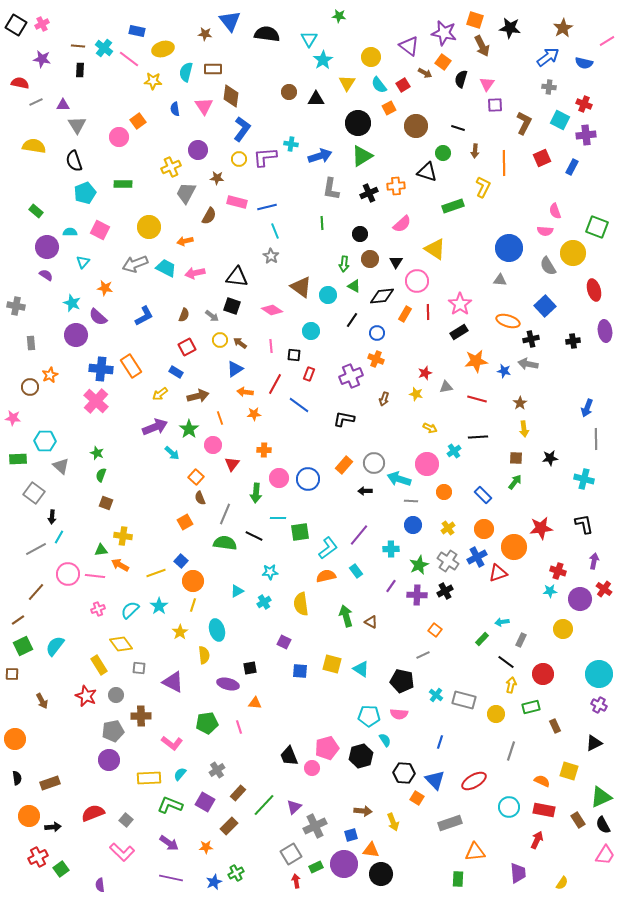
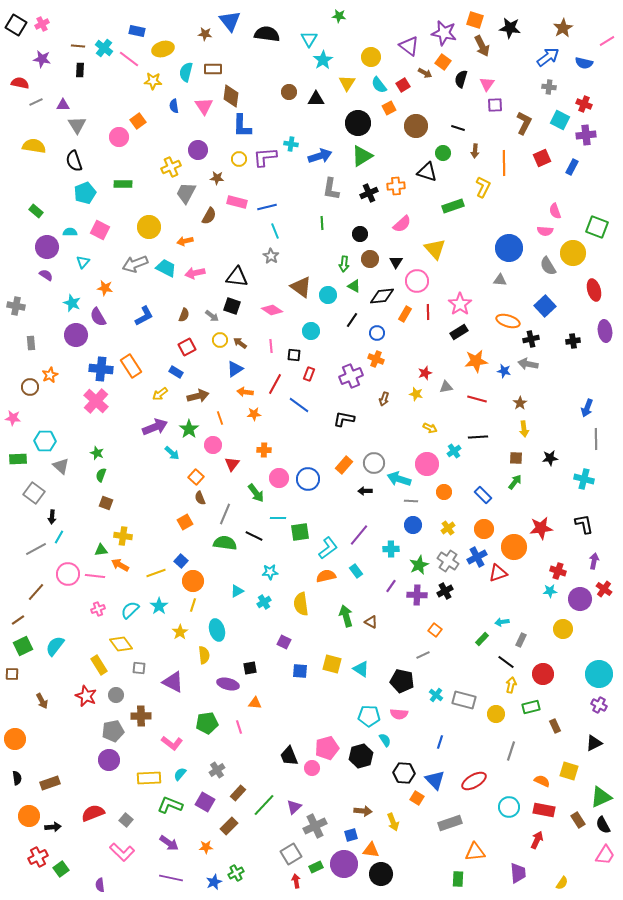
blue semicircle at (175, 109): moved 1 px left, 3 px up
blue L-shape at (242, 129): moved 3 px up; rotated 145 degrees clockwise
yellow triangle at (435, 249): rotated 15 degrees clockwise
purple semicircle at (98, 317): rotated 18 degrees clockwise
green arrow at (256, 493): rotated 42 degrees counterclockwise
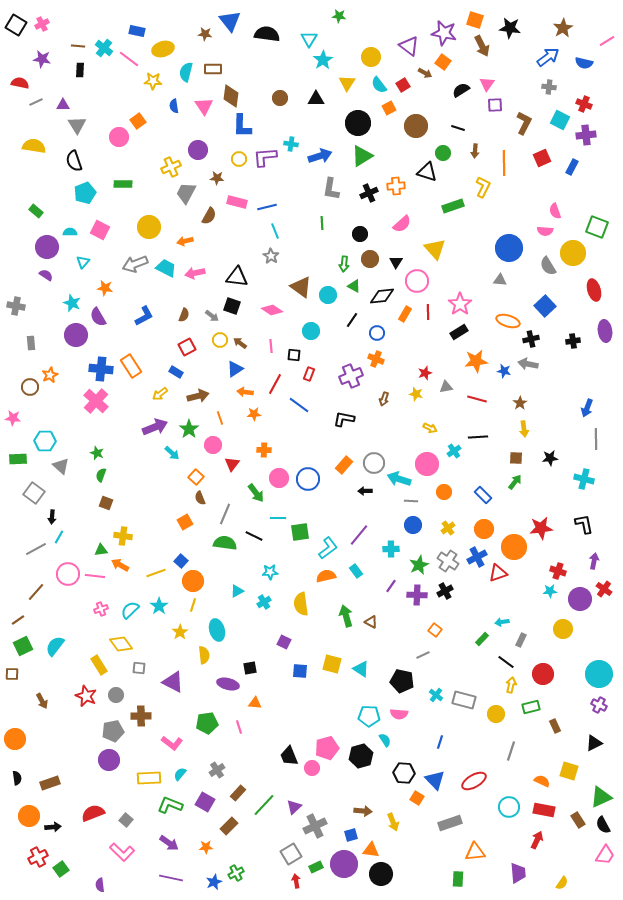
black semicircle at (461, 79): moved 11 px down; rotated 42 degrees clockwise
brown circle at (289, 92): moved 9 px left, 6 px down
pink cross at (98, 609): moved 3 px right
